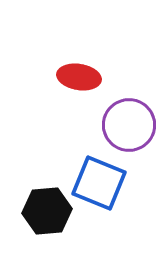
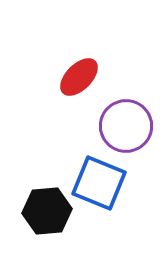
red ellipse: rotated 54 degrees counterclockwise
purple circle: moved 3 px left, 1 px down
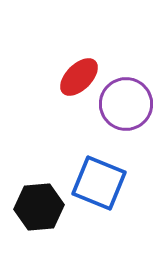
purple circle: moved 22 px up
black hexagon: moved 8 px left, 4 px up
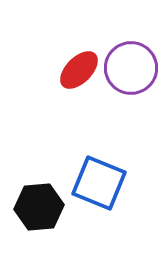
red ellipse: moved 7 px up
purple circle: moved 5 px right, 36 px up
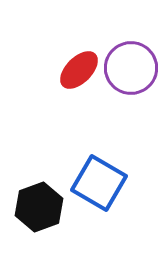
blue square: rotated 8 degrees clockwise
black hexagon: rotated 15 degrees counterclockwise
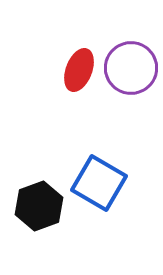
red ellipse: rotated 24 degrees counterclockwise
black hexagon: moved 1 px up
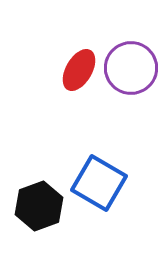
red ellipse: rotated 9 degrees clockwise
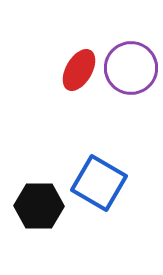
black hexagon: rotated 21 degrees clockwise
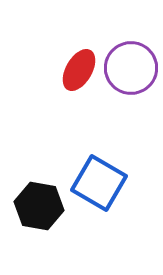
black hexagon: rotated 9 degrees clockwise
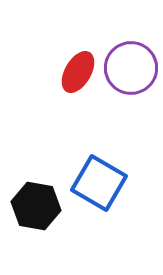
red ellipse: moved 1 px left, 2 px down
black hexagon: moved 3 px left
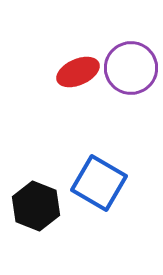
red ellipse: rotated 36 degrees clockwise
black hexagon: rotated 12 degrees clockwise
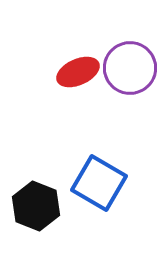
purple circle: moved 1 px left
